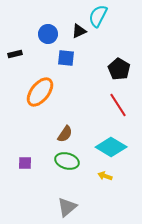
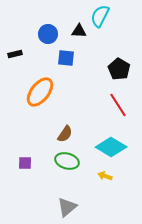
cyan semicircle: moved 2 px right
black triangle: rotated 28 degrees clockwise
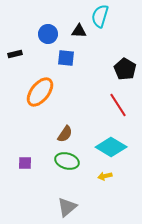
cyan semicircle: rotated 10 degrees counterclockwise
black pentagon: moved 6 px right
yellow arrow: rotated 32 degrees counterclockwise
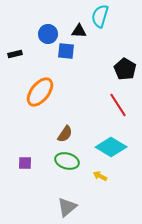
blue square: moved 7 px up
yellow arrow: moved 5 px left; rotated 40 degrees clockwise
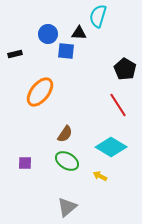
cyan semicircle: moved 2 px left
black triangle: moved 2 px down
green ellipse: rotated 15 degrees clockwise
